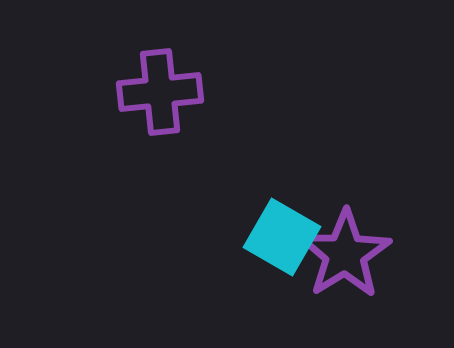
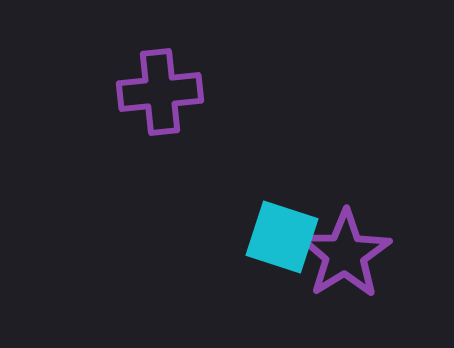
cyan square: rotated 12 degrees counterclockwise
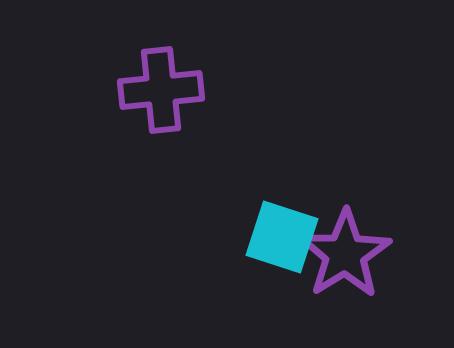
purple cross: moved 1 px right, 2 px up
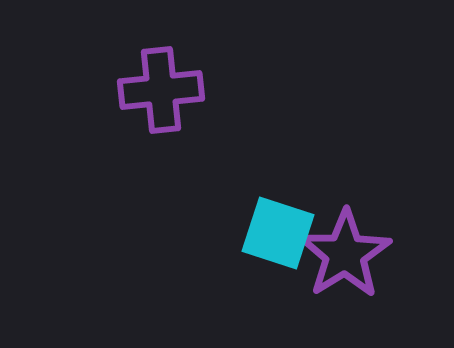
cyan square: moved 4 px left, 4 px up
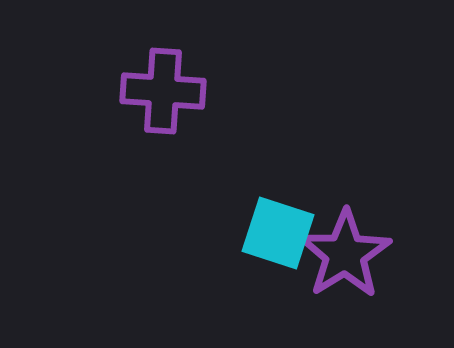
purple cross: moved 2 px right, 1 px down; rotated 10 degrees clockwise
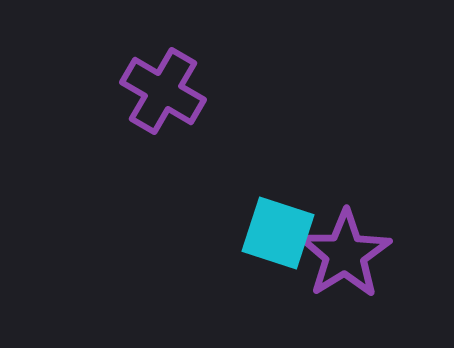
purple cross: rotated 26 degrees clockwise
